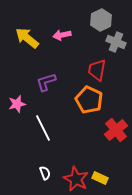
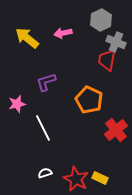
pink arrow: moved 1 px right, 2 px up
red trapezoid: moved 10 px right, 10 px up
white semicircle: rotated 88 degrees counterclockwise
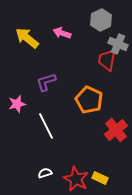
pink arrow: moved 1 px left; rotated 30 degrees clockwise
gray cross: moved 2 px right, 2 px down
white line: moved 3 px right, 2 px up
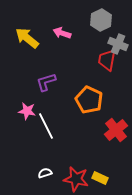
pink star: moved 10 px right, 7 px down; rotated 24 degrees clockwise
red star: rotated 15 degrees counterclockwise
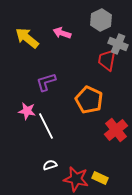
white semicircle: moved 5 px right, 8 px up
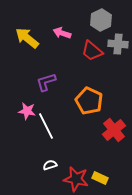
gray cross: rotated 18 degrees counterclockwise
red trapezoid: moved 15 px left, 9 px up; rotated 60 degrees counterclockwise
orange pentagon: moved 1 px down
red cross: moved 2 px left
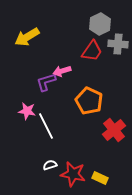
gray hexagon: moved 1 px left, 4 px down
pink arrow: moved 38 px down; rotated 36 degrees counterclockwise
yellow arrow: moved 1 px up; rotated 70 degrees counterclockwise
red trapezoid: rotated 95 degrees counterclockwise
red star: moved 3 px left, 5 px up
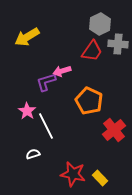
pink star: rotated 24 degrees clockwise
white semicircle: moved 17 px left, 11 px up
yellow rectangle: rotated 21 degrees clockwise
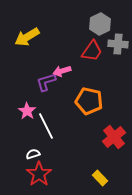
orange pentagon: rotated 12 degrees counterclockwise
red cross: moved 7 px down
red star: moved 34 px left; rotated 25 degrees clockwise
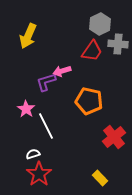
yellow arrow: moved 1 px right, 1 px up; rotated 35 degrees counterclockwise
pink star: moved 1 px left, 2 px up
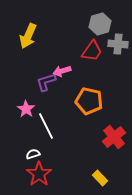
gray hexagon: rotated 10 degrees clockwise
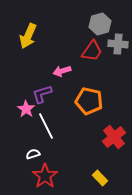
purple L-shape: moved 4 px left, 12 px down
red star: moved 6 px right, 2 px down
